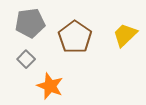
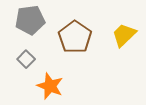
gray pentagon: moved 3 px up
yellow trapezoid: moved 1 px left
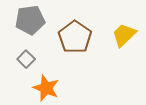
orange star: moved 4 px left, 2 px down
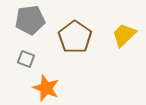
gray square: rotated 24 degrees counterclockwise
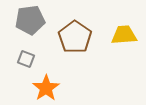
yellow trapezoid: rotated 40 degrees clockwise
orange star: rotated 16 degrees clockwise
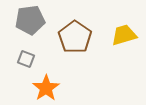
yellow trapezoid: rotated 12 degrees counterclockwise
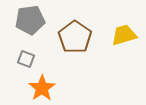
orange star: moved 4 px left
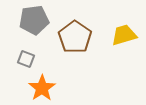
gray pentagon: moved 4 px right
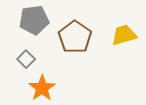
gray square: rotated 24 degrees clockwise
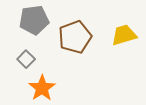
brown pentagon: rotated 16 degrees clockwise
